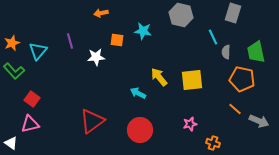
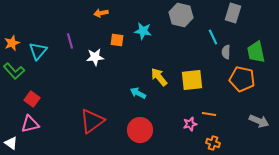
white star: moved 1 px left
orange line: moved 26 px left, 5 px down; rotated 32 degrees counterclockwise
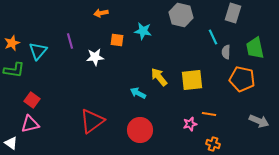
green trapezoid: moved 1 px left, 4 px up
green L-shape: moved 1 px up; rotated 40 degrees counterclockwise
red square: moved 1 px down
orange cross: moved 1 px down
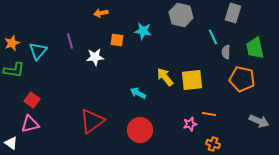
yellow arrow: moved 6 px right
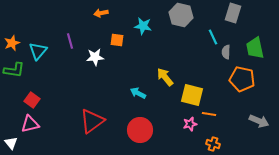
cyan star: moved 5 px up
yellow square: moved 15 px down; rotated 20 degrees clockwise
white triangle: rotated 16 degrees clockwise
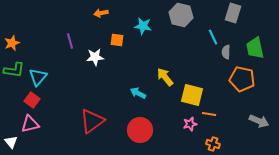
cyan triangle: moved 26 px down
white triangle: moved 1 px up
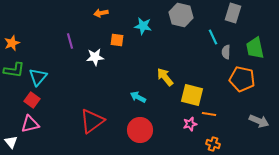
cyan arrow: moved 4 px down
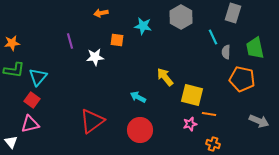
gray hexagon: moved 2 px down; rotated 15 degrees clockwise
orange star: rotated 14 degrees clockwise
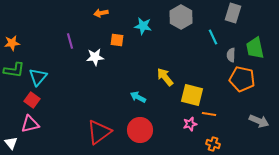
gray semicircle: moved 5 px right, 3 px down
red triangle: moved 7 px right, 11 px down
white triangle: moved 1 px down
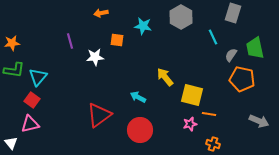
gray semicircle: rotated 32 degrees clockwise
red triangle: moved 17 px up
